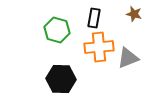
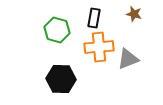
gray triangle: moved 1 px down
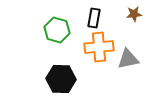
brown star: rotated 21 degrees counterclockwise
gray triangle: rotated 10 degrees clockwise
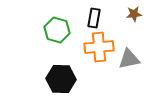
gray triangle: moved 1 px right
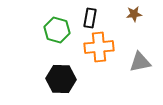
black rectangle: moved 4 px left
gray triangle: moved 11 px right, 3 px down
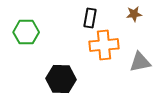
green hexagon: moved 31 px left, 2 px down; rotated 15 degrees counterclockwise
orange cross: moved 5 px right, 2 px up
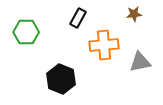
black rectangle: moved 12 px left; rotated 18 degrees clockwise
black hexagon: rotated 20 degrees clockwise
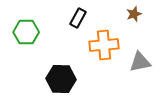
brown star: rotated 14 degrees counterclockwise
black hexagon: rotated 20 degrees counterclockwise
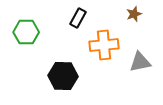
black hexagon: moved 2 px right, 3 px up
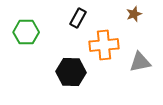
black hexagon: moved 8 px right, 4 px up
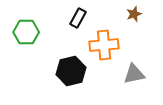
gray triangle: moved 6 px left, 12 px down
black hexagon: moved 1 px up; rotated 16 degrees counterclockwise
